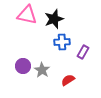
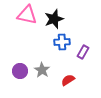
purple circle: moved 3 px left, 5 px down
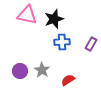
purple rectangle: moved 8 px right, 8 px up
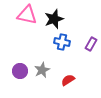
blue cross: rotated 14 degrees clockwise
gray star: rotated 14 degrees clockwise
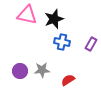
gray star: rotated 21 degrees clockwise
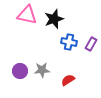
blue cross: moved 7 px right
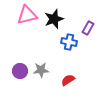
pink triangle: rotated 25 degrees counterclockwise
purple rectangle: moved 3 px left, 16 px up
gray star: moved 1 px left
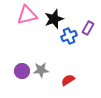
blue cross: moved 6 px up; rotated 35 degrees counterclockwise
purple circle: moved 2 px right
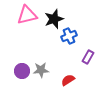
purple rectangle: moved 29 px down
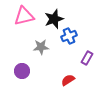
pink triangle: moved 3 px left, 1 px down
purple rectangle: moved 1 px left, 1 px down
gray star: moved 23 px up
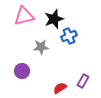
purple rectangle: moved 4 px left, 23 px down
red semicircle: moved 8 px left, 8 px down
